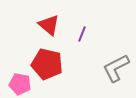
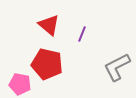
gray L-shape: moved 1 px right, 1 px up
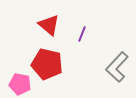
gray L-shape: rotated 20 degrees counterclockwise
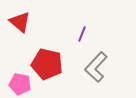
red triangle: moved 29 px left, 3 px up
gray L-shape: moved 21 px left
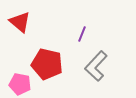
gray L-shape: moved 1 px up
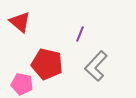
purple line: moved 2 px left
pink pentagon: moved 2 px right
